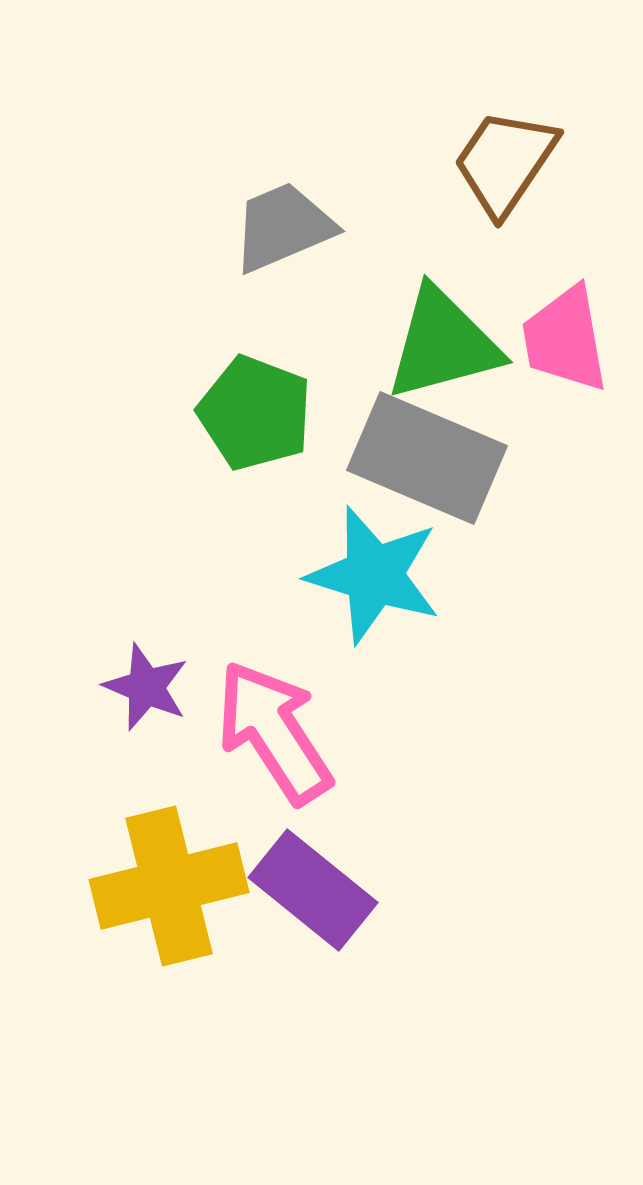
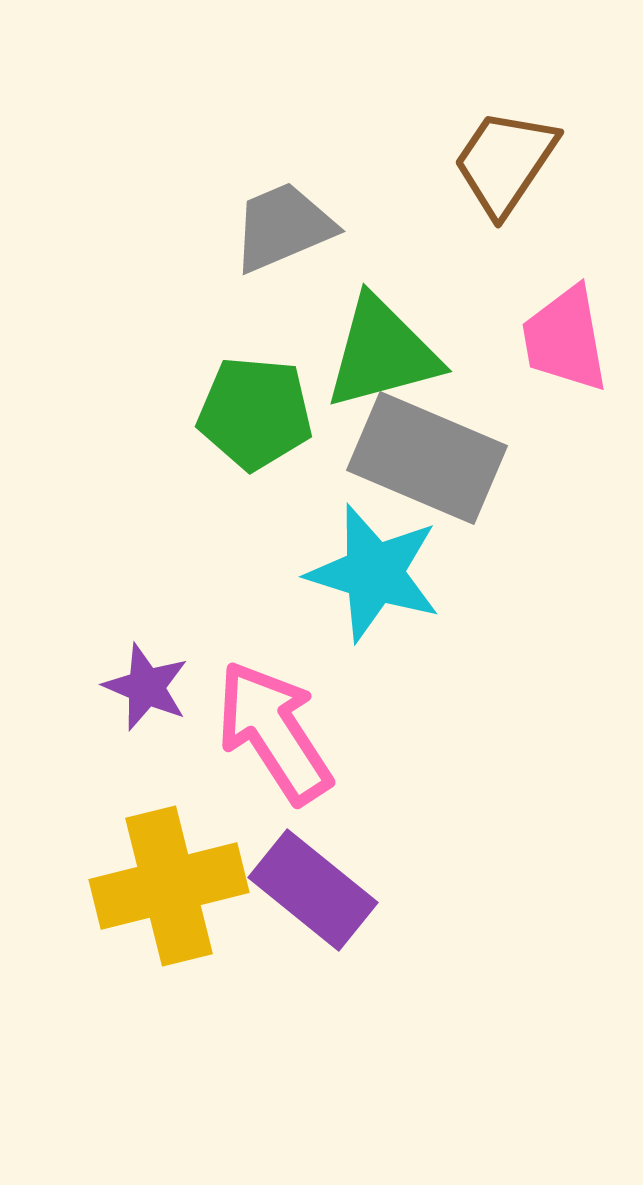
green triangle: moved 61 px left, 9 px down
green pentagon: rotated 16 degrees counterclockwise
cyan star: moved 2 px up
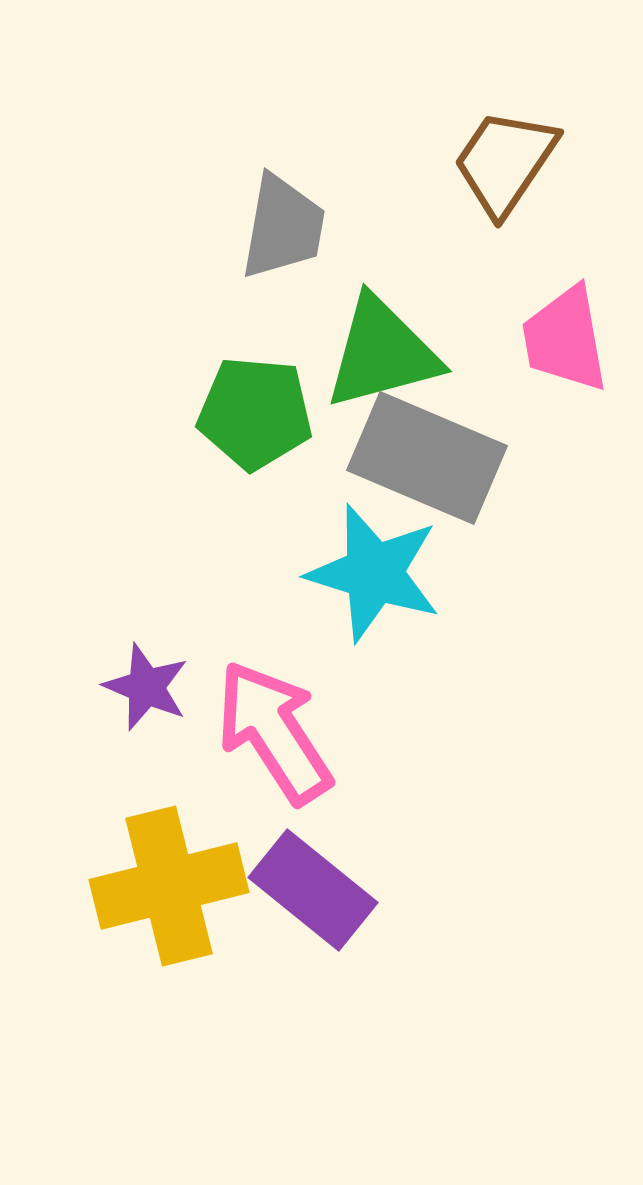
gray trapezoid: rotated 123 degrees clockwise
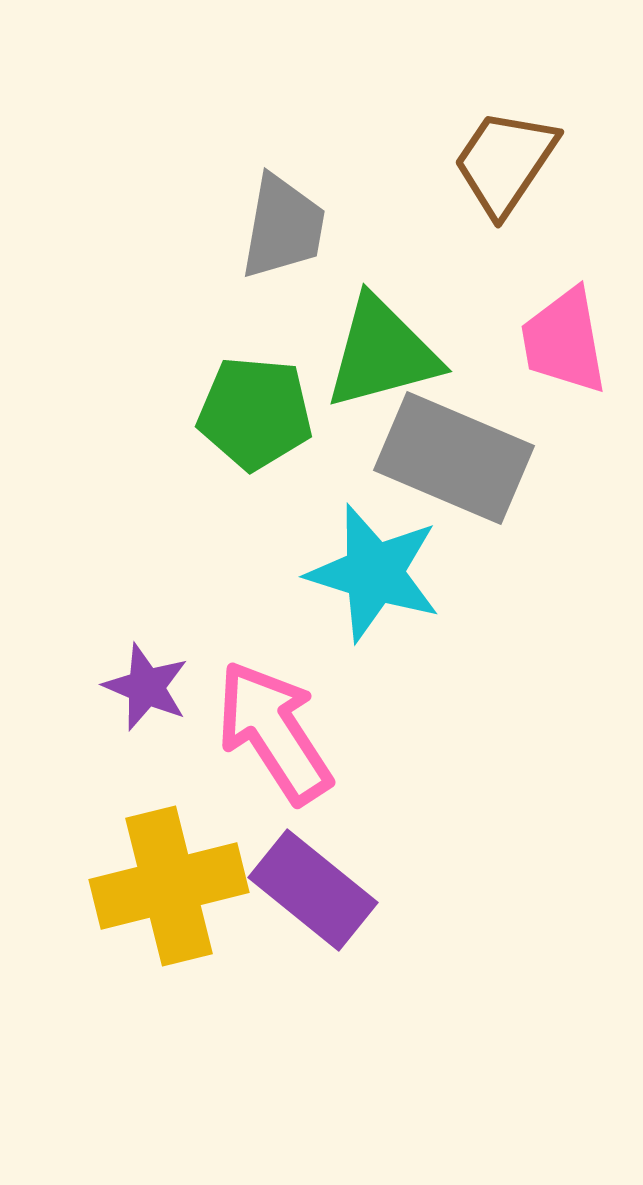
pink trapezoid: moved 1 px left, 2 px down
gray rectangle: moved 27 px right
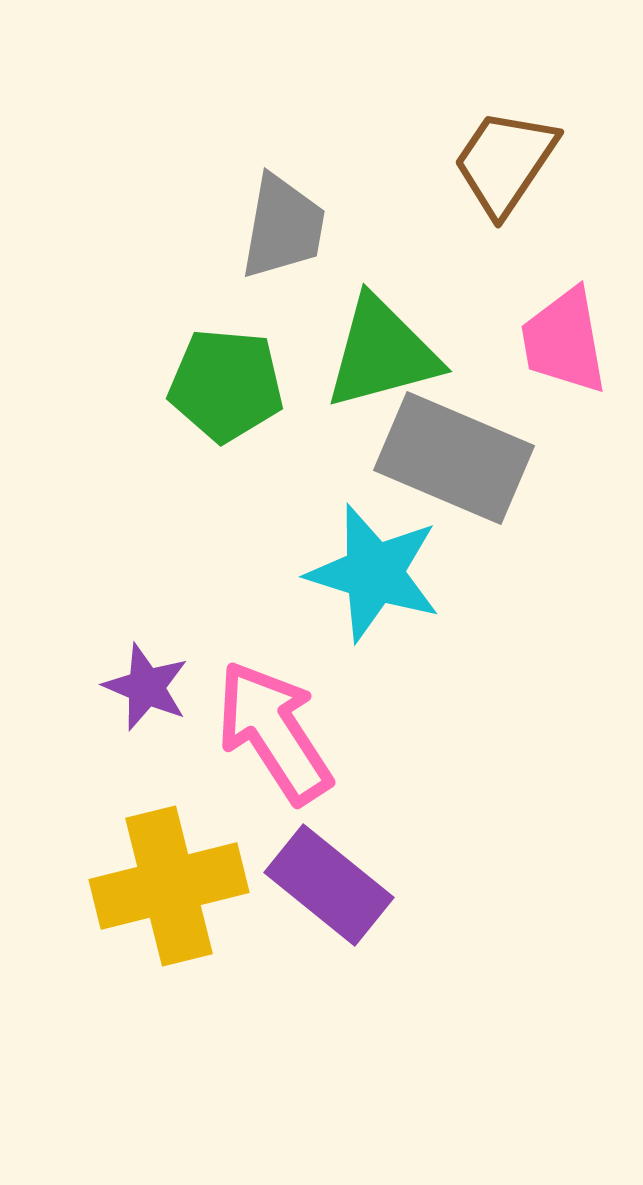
green pentagon: moved 29 px left, 28 px up
purple rectangle: moved 16 px right, 5 px up
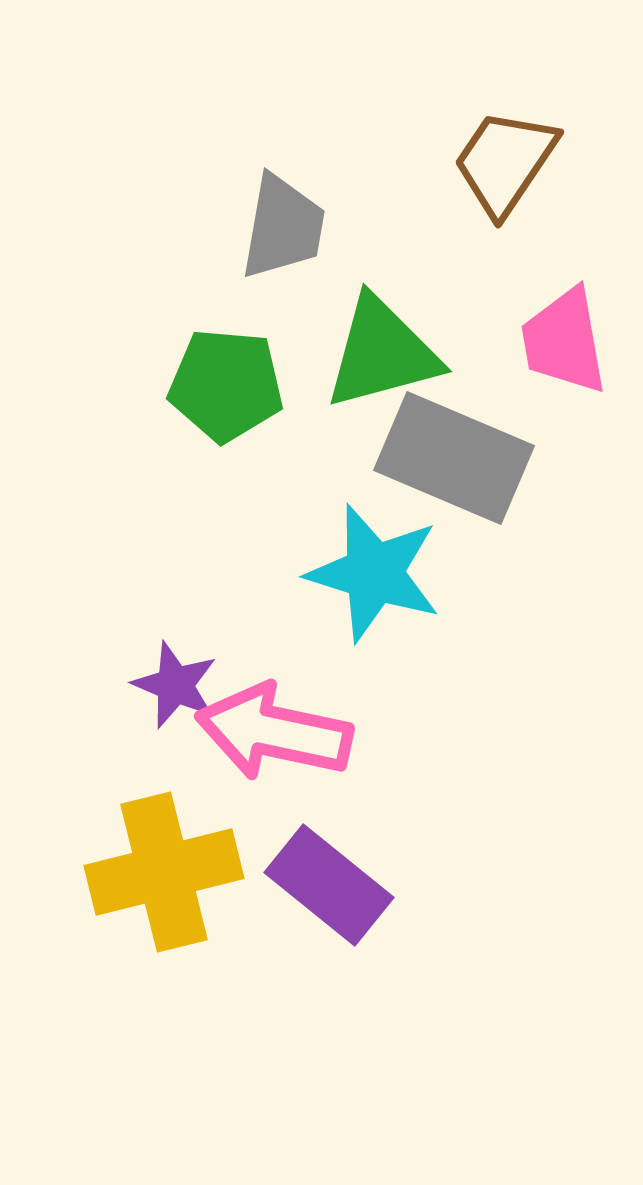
purple star: moved 29 px right, 2 px up
pink arrow: rotated 45 degrees counterclockwise
yellow cross: moved 5 px left, 14 px up
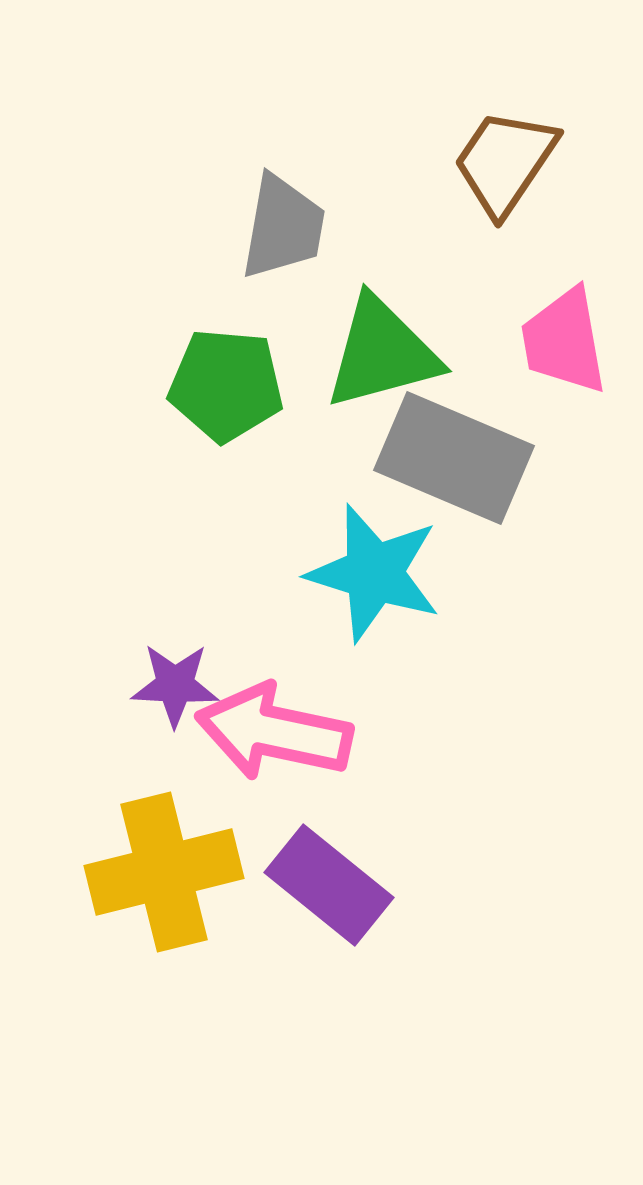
purple star: rotated 20 degrees counterclockwise
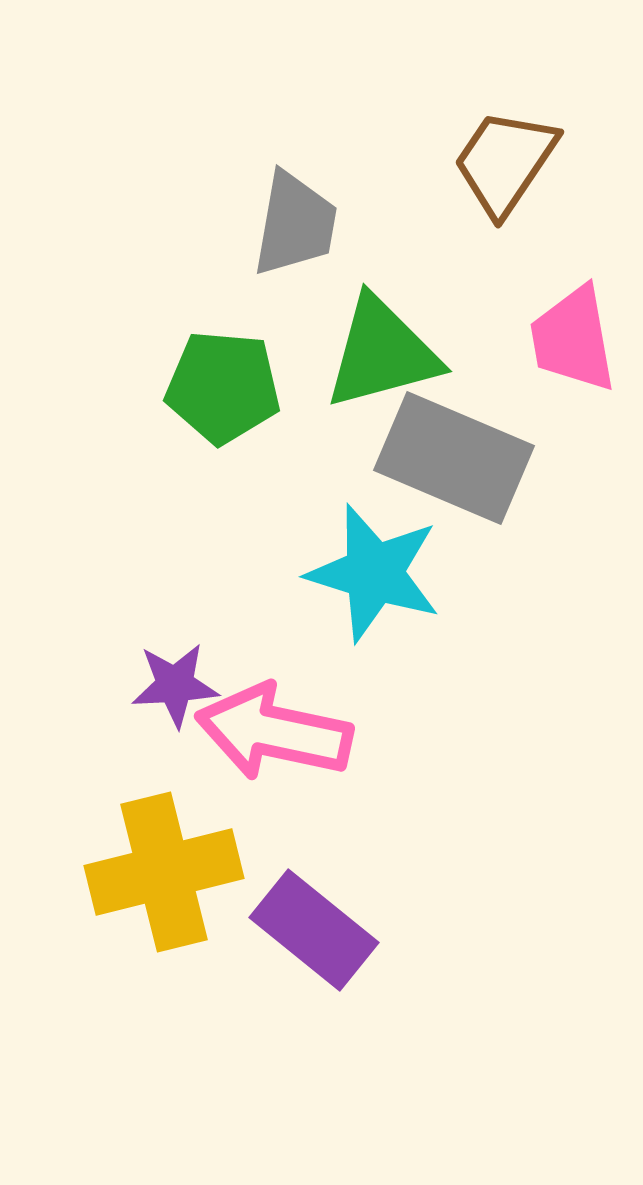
gray trapezoid: moved 12 px right, 3 px up
pink trapezoid: moved 9 px right, 2 px up
green pentagon: moved 3 px left, 2 px down
purple star: rotated 6 degrees counterclockwise
purple rectangle: moved 15 px left, 45 px down
